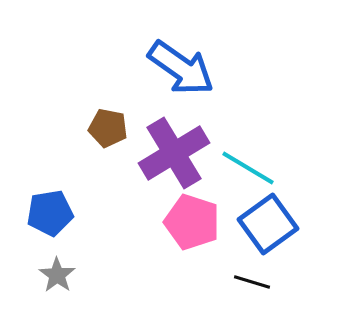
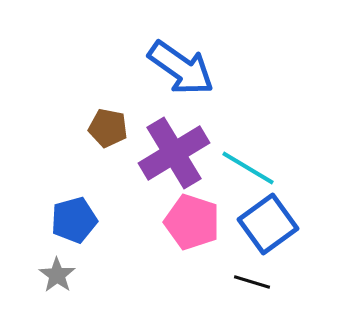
blue pentagon: moved 24 px right, 7 px down; rotated 6 degrees counterclockwise
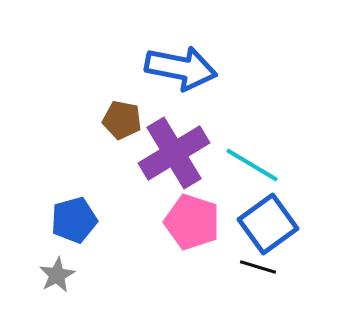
blue arrow: rotated 24 degrees counterclockwise
brown pentagon: moved 14 px right, 8 px up
cyan line: moved 4 px right, 3 px up
gray star: rotated 9 degrees clockwise
black line: moved 6 px right, 15 px up
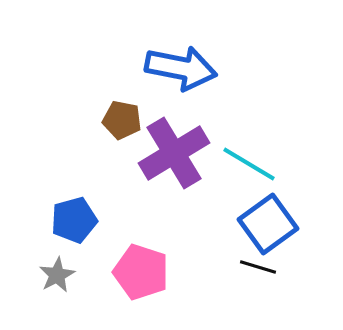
cyan line: moved 3 px left, 1 px up
pink pentagon: moved 51 px left, 50 px down
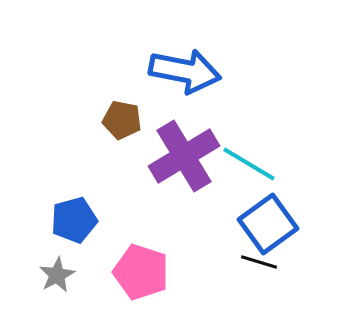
blue arrow: moved 4 px right, 3 px down
purple cross: moved 10 px right, 3 px down
black line: moved 1 px right, 5 px up
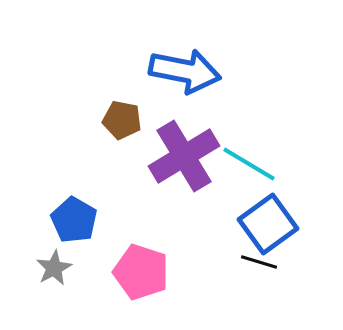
blue pentagon: rotated 27 degrees counterclockwise
gray star: moved 3 px left, 7 px up
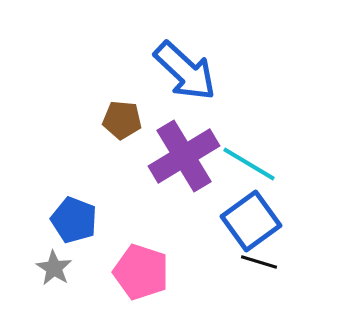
blue arrow: rotated 32 degrees clockwise
brown pentagon: rotated 6 degrees counterclockwise
blue pentagon: rotated 9 degrees counterclockwise
blue square: moved 17 px left, 3 px up
gray star: rotated 12 degrees counterclockwise
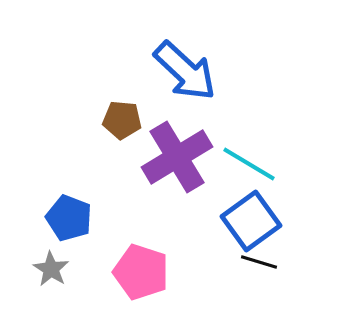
purple cross: moved 7 px left, 1 px down
blue pentagon: moved 5 px left, 2 px up
gray star: moved 3 px left, 1 px down
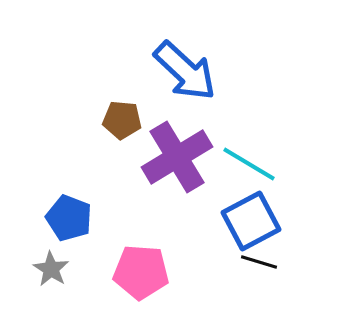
blue square: rotated 8 degrees clockwise
pink pentagon: rotated 14 degrees counterclockwise
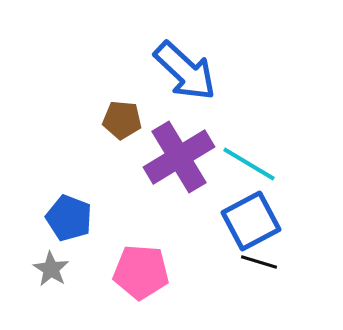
purple cross: moved 2 px right
